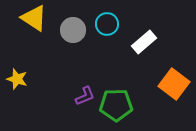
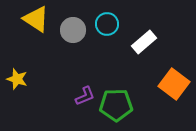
yellow triangle: moved 2 px right, 1 px down
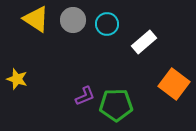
gray circle: moved 10 px up
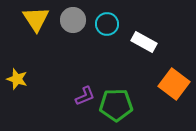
yellow triangle: rotated 24 degrees clockwise
white rectangle: rotated 70 degrees clockwise
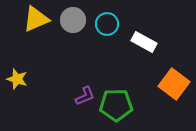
yellow triangle: rotated 40 degrees clockwise
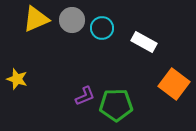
gray circle: moved 1 px left
cyan circle: moved 5 px left, 4 px down
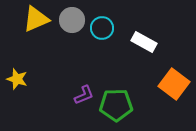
purple L-shape: moved 1 px left, 1 px up
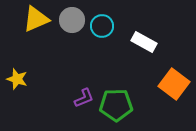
cyan circle: moved 2 px up
purple L-shape: moved 3 px down
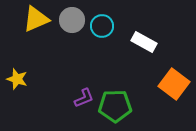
green pentagon: moved 1 px left, 1 px down
